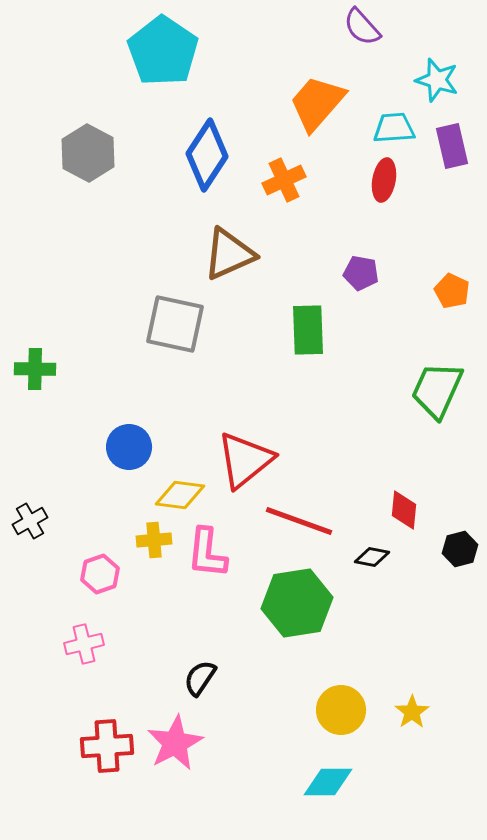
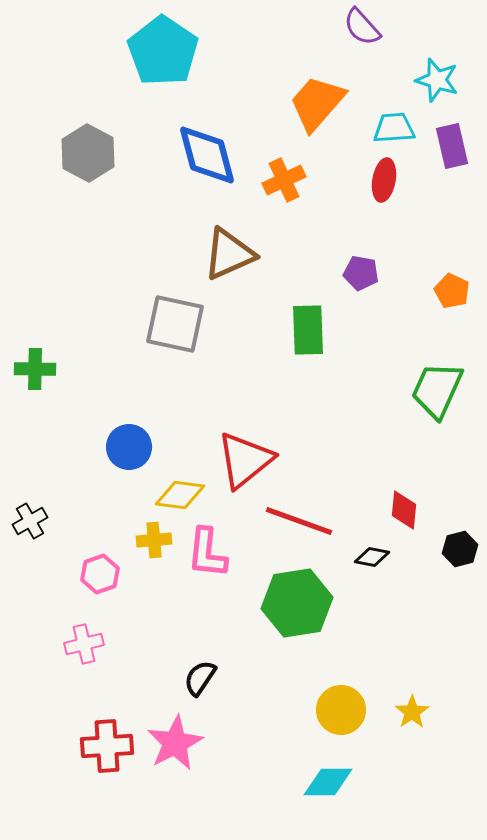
blue diamond: rotated 48 degrees counterclockwise
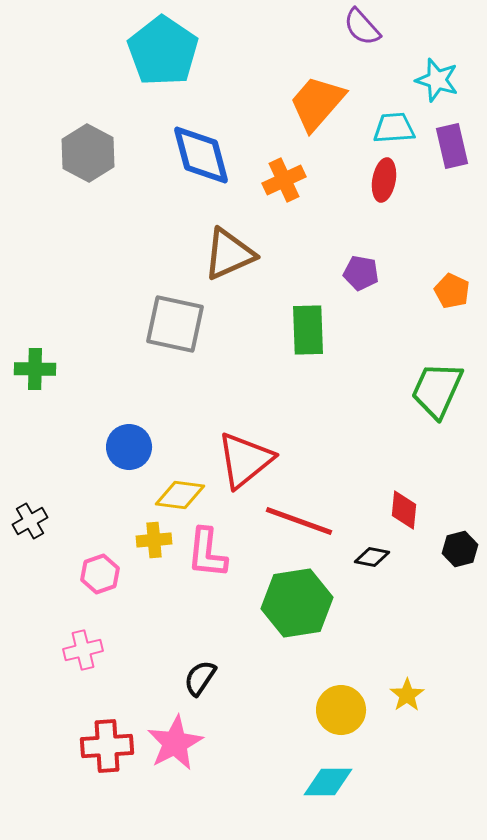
blue diamond: moved 6 px left
pink cross: moved 1 px left, 6 px down
yellow star: moved 5 px left, 17 px up
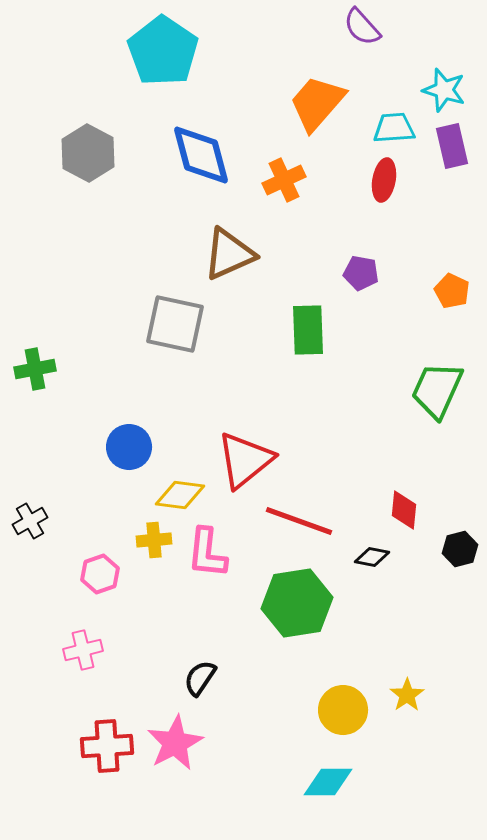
cyan star: moved 7 px right, 10 px down
green cross: rotated 12 degrees counterclockwise
yellow circle: moved 2 px right
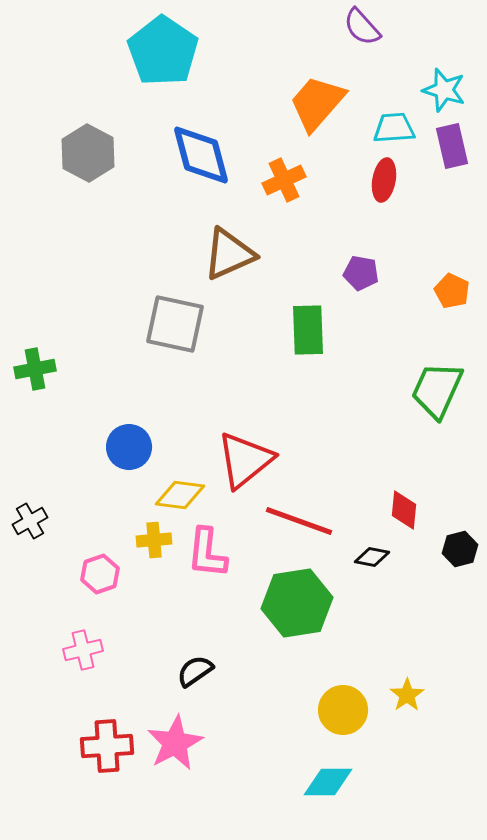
black semicircle: moved 5 px left, 7 px up; rotated 21 degrees clockwise
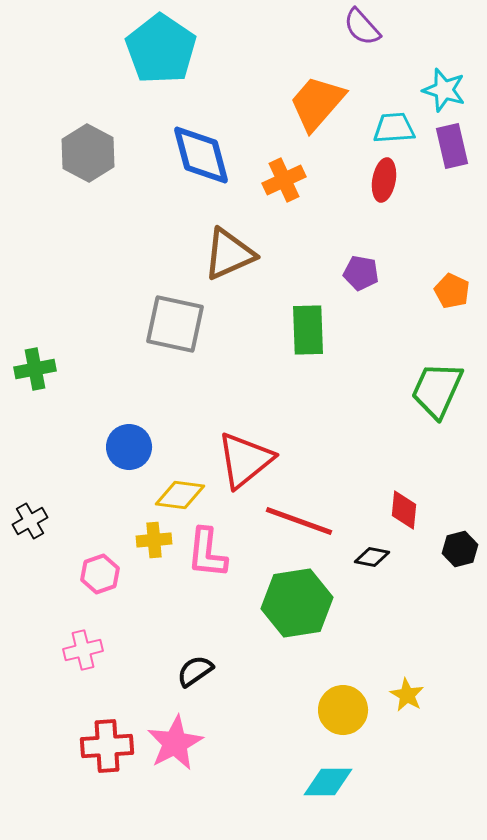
cyan pentagon: moved 2 px left, 2 px up
yellow star: rotated 8 degrees counterclockwise
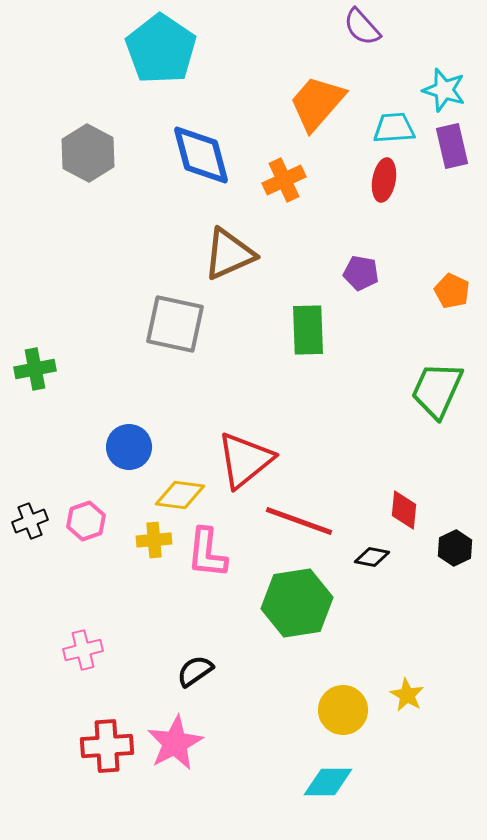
black cross: rotated 8 degrees clockwise
black hexagon: moved 5 px left, 1 px up; rotated 12 degrees counterclockwise
pink hexagon: moved 14 px left, 53 px up
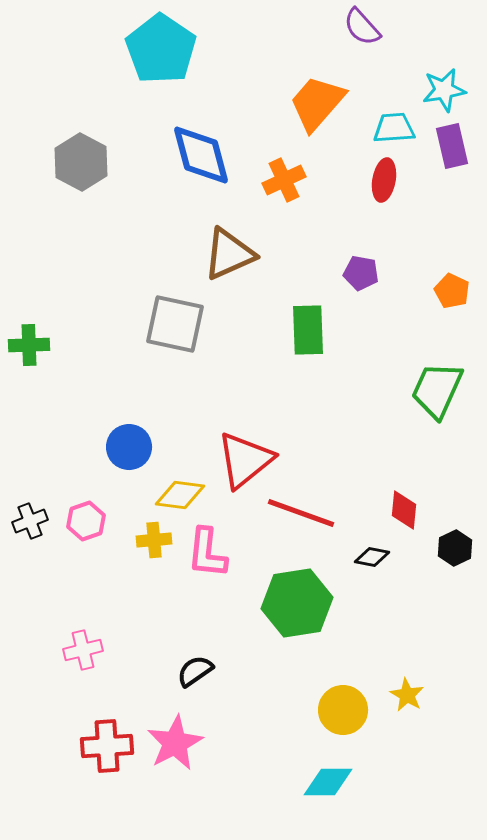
cyan star: rotated 27 degrees counterclockwise
gray hexagon: moved 7 px left, 9 px down
green cross: moved 6 px left, 24 px up; rotated 9 degrees clockwise
red line: moved 2 px right, 8 px up
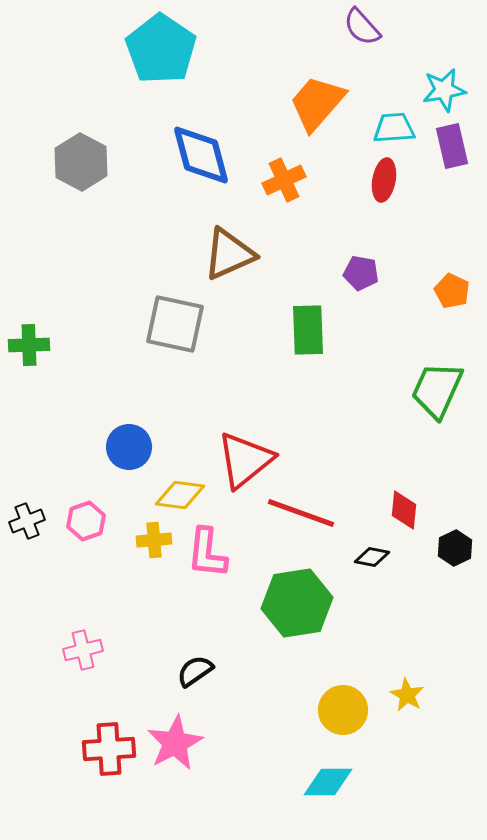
black cross: moved 3 px left
red cross: moved 2 px right, 3 px down
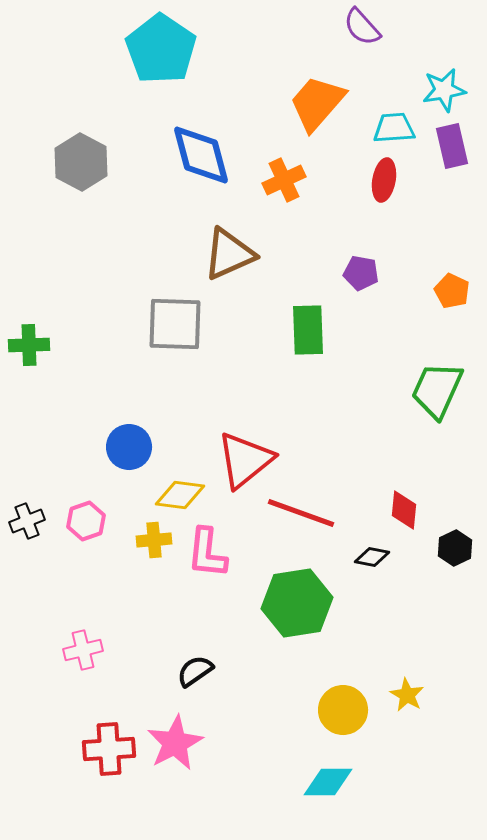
gray square: rotated 10 degrees counterclockwise
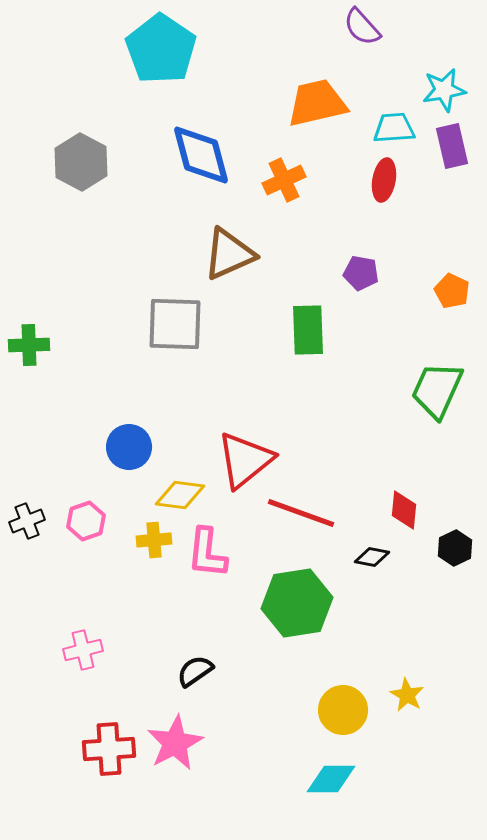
orange trapezoid: rotated 36 degrees clockwise
cyan diamond: moved 3 px right, 3 px up
